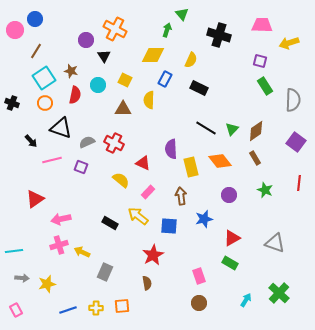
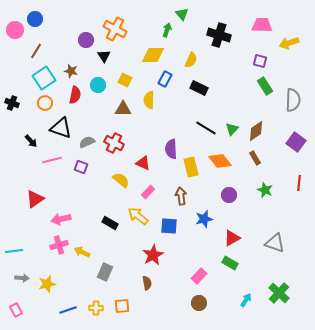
pink rectangle at (199, 276): rotated 63 degrees clockwise
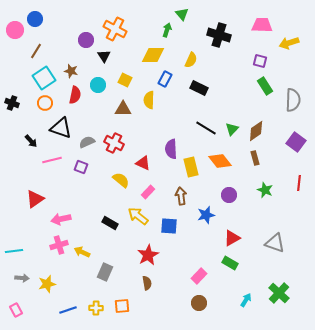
brown rectangle at (255, 158): rotated 16 degrees clockwise
blue star at (204, 219): moved 2 px right, 4 px up
red star at (153, 255): moved 5 px left
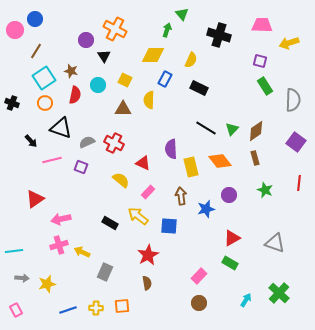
blue star at (206, 215): moved 6 px up
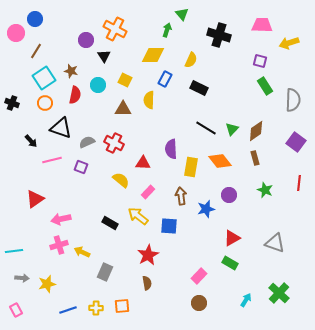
pink circle at (15, 30): moved 1 px right, 3 px down
red triangle at (143, 163): rotated 21 degrees counterclockwise
yellow rectangle at (191, 167): rotated 24 degrees clockwise
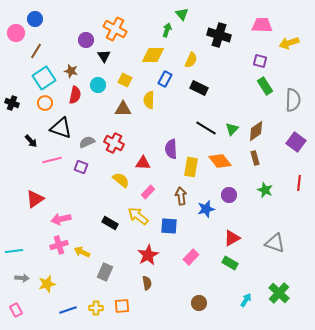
pink rectangle at (199, 276): moved 8 px left, 19 px up
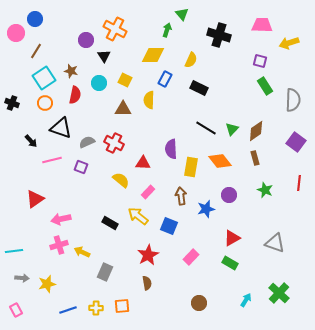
cyan circle at (98, 85): moved 1 px right, 2 px up
blue square at (169, 226): rotated 18 degrees clockwise
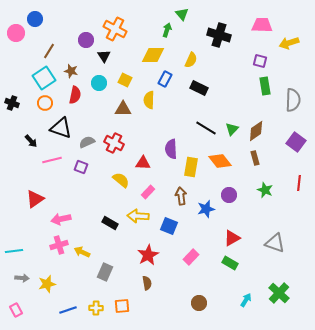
brown line at (36, 51): moved 13 px right
green rectangle at (265, 86): rotated 24 degrees clockwise
yellow arrow at (138, 216): rotated 35 degrees counterclockwise
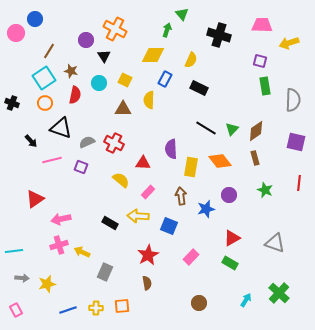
purple square at (296, 142): rotated 24 degrees counterclockwise
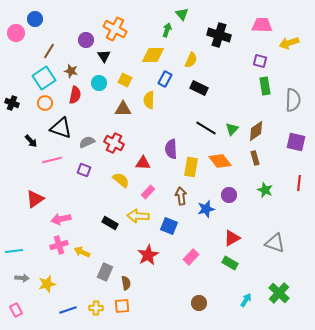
purple square at (81, 167): moved 3 px right, 3 px down
brown semicircle at (147, 283): moved 21 px left
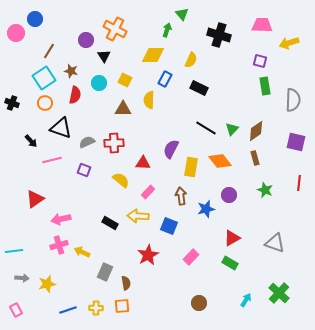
red cross at (114, 143): rotated 30 degrees counterclockwise
purple semicircle at (171, 149): rotated 30 degrees clockwise
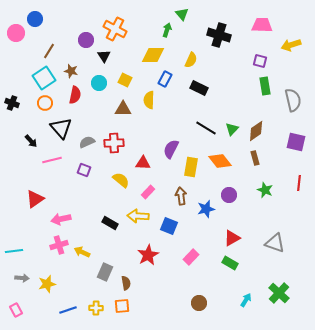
yellow arrow at (289, 43): moved 2 px right, 2 px down
gray semicircle at (293, 100): rotated 15 degrees counterclockwise
black triangle at (61, 128): rotated 30 degrees clockwise
